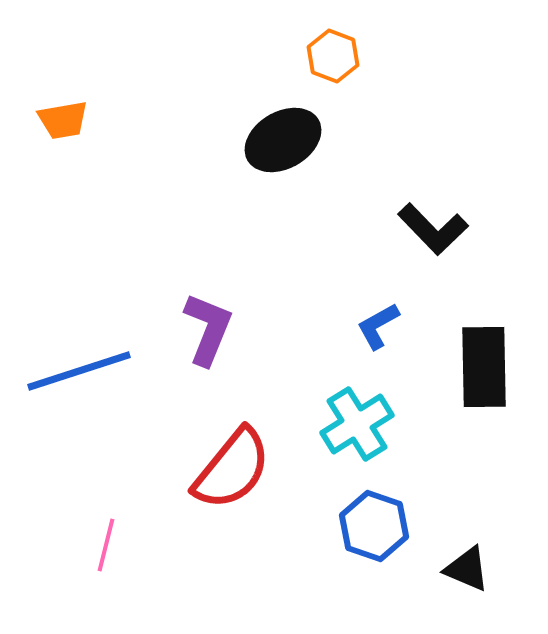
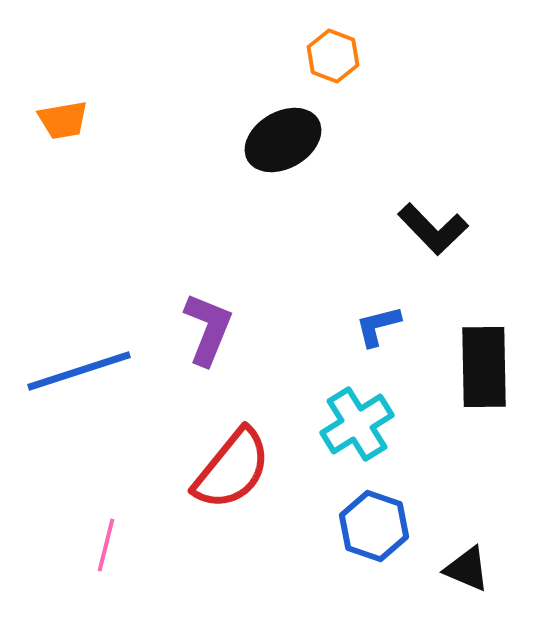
blue L-shape: rotated 15 degrees clockwise
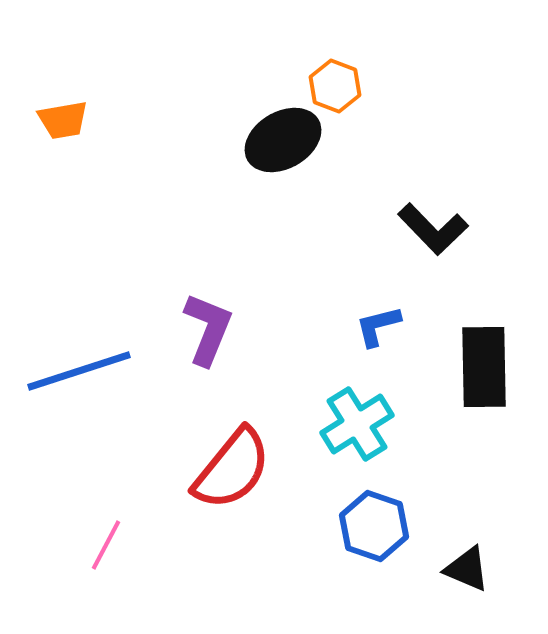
orange hexagon: moved 2 px right, 30 px down
pink line: rotated 14 degrees clockwise
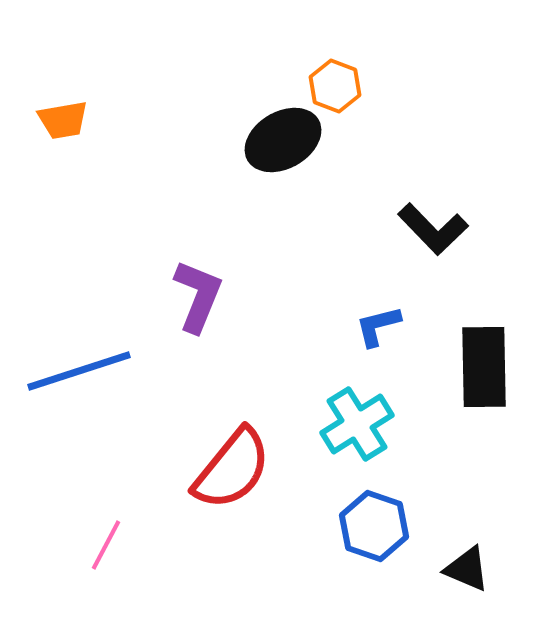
purple L-shape: moved 10 px left, 33 px up
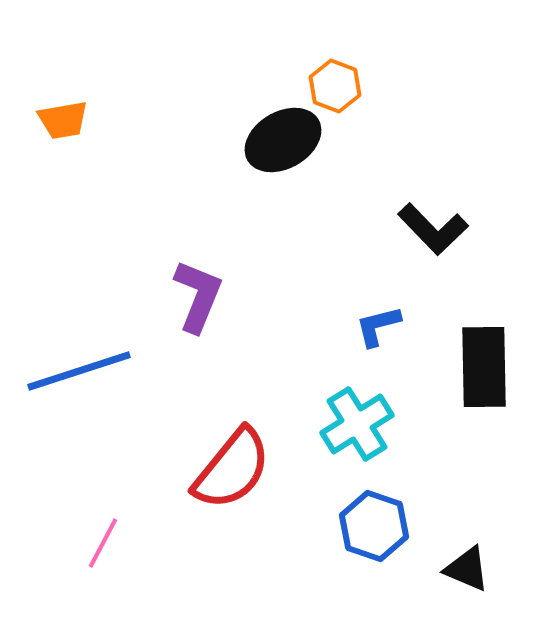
pink line: moved 3 px left, 2 px up
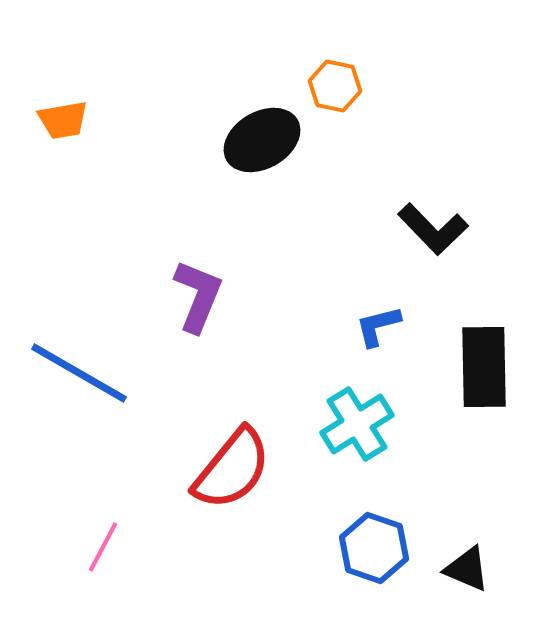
orange hexagon: rotated 9 degrees counterclockwise
black ellipse: moved 21 px left
blue line: moved 2 px down; rotated 48 degrees clockwise
blue hexagon: moved 22 px down
pink line: moved 4 px down
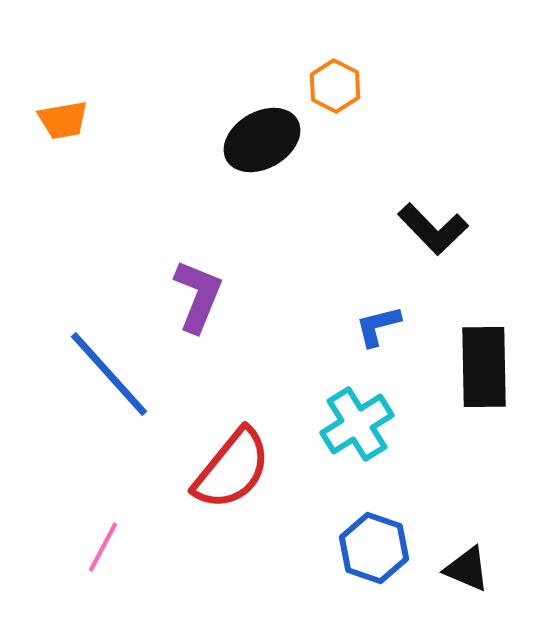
orange hexagon: rotated 15 degrees clockwise
blue line: moved 30 px right, 1 px down; rotated 18 degrees clockwise
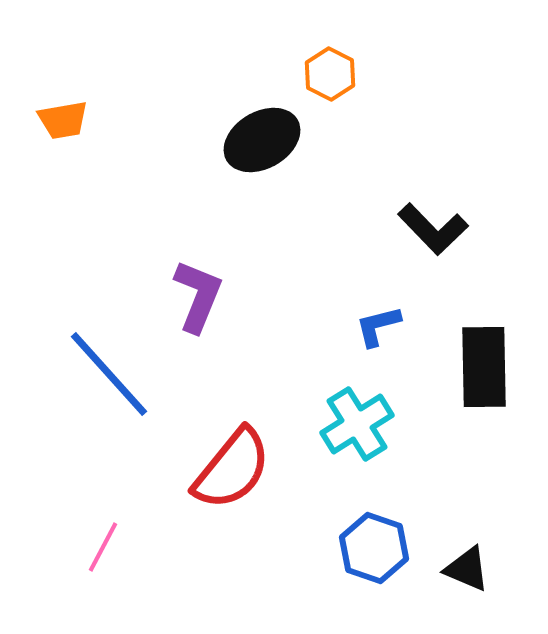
orange hexagon: moved 5 px left, 12 px up
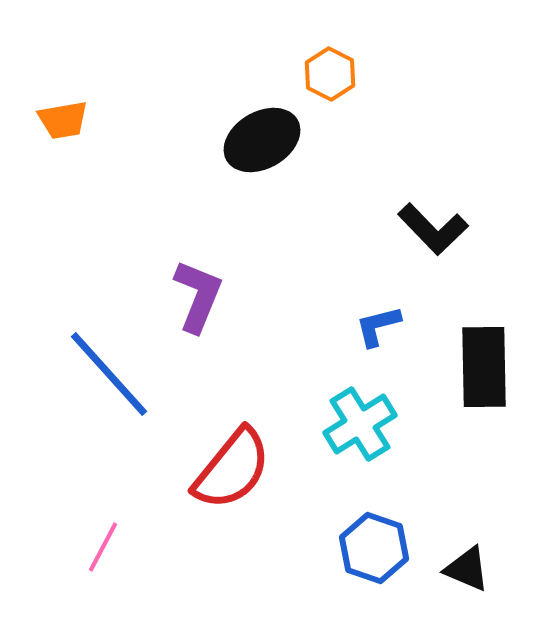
cyan cross: moved 3 px right
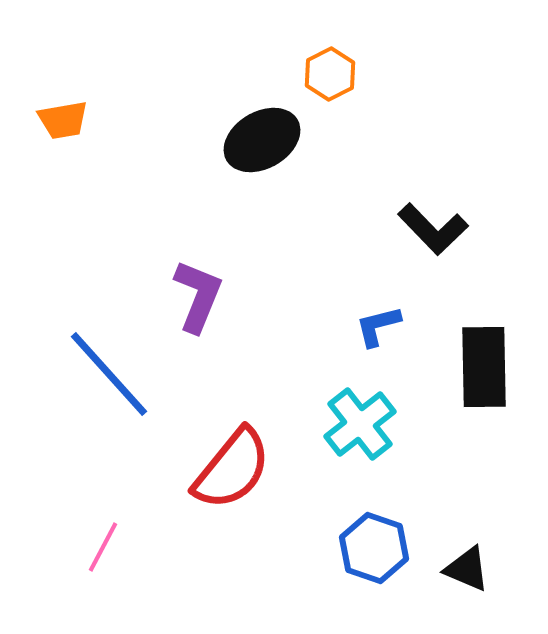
orange hexagon: rotated 6 degrees clockwise
cyan cross: rotated 6 degrees counterclockwise
